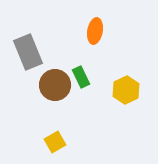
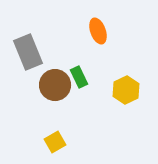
orange ellipse: moved 3 px right; rotated 30 degrees counterclockwise
green rectangle: moved 2 px left
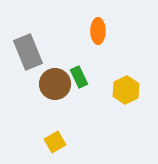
orange ellipse: rotated 20 degrees clockwise
brown circle: moved 1 px up
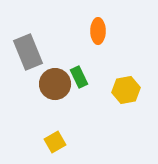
yellow hexagon: rotated 16 degrees clockwise
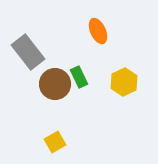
orange ellipse: rotated 25 degrees counterclockwise
gray rectangle: rotated 16 degrees counterclockwise
yellow hexagon: moved 2 px left, 8 px up; rotated 16 degrees counterclockwise
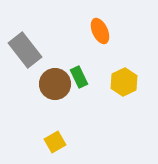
orange ellipse: moved 2 px right
gray rectangle: moved 3 px left, 2 px up
